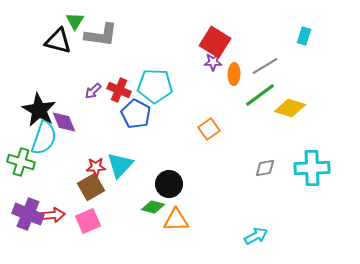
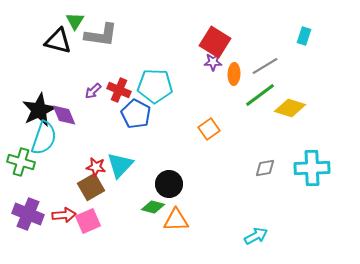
black star: rotated 16 degrees clockwise
purple diamond: moved 7 px up
red star: rotated 12 degrees clockwise
red arrow: moved 11 px right
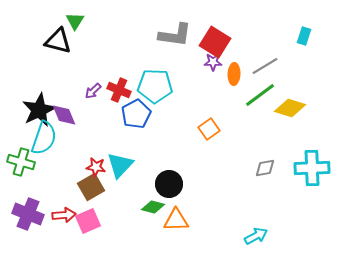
gray L-shape: moved 74 px right
blue pentagon: rotated 16 degrees clockwise
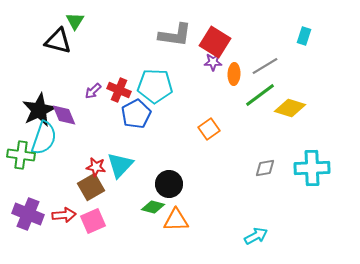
green cross: moved 7 px up; rotated 8 degrees counterclockwise
pink square: moved 5 px right
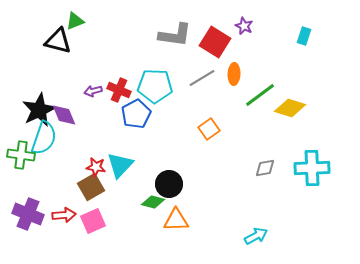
green triangle: rotated 36 degrees clockwise
purple star: moved 31 px right, 36 px up; rotated 24 degrees clockwise
gray line: moved 63 px left, 12 px down
purple arrow: rotated 30 degrees clockwise
green diamond: moved 5 px up
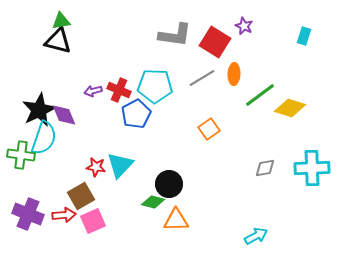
green triangle: moved 14 px left; rotated 12 degrees clockwise
brown square: moved 10 px left, 9 px down
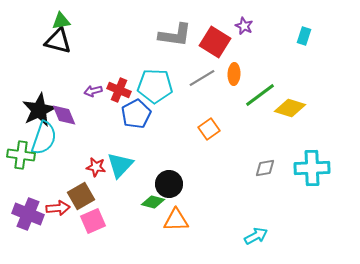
red arrow: moved 6 px left, 7 px up
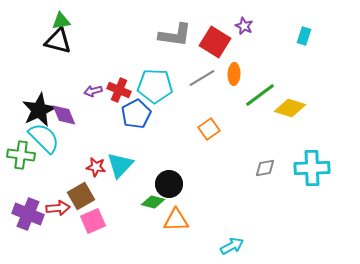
cyan semicircle: rotated 64 degrees counterclockwise
cyan arrow: moved 24 px left, 10 px down
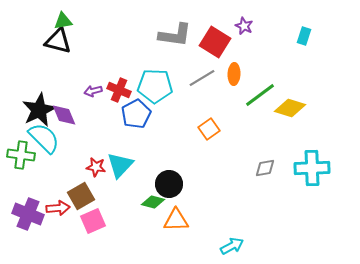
green triangle: moved 2 px right
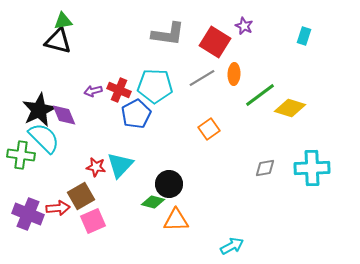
gray L-shape: moved 7 px left, 1 px up
